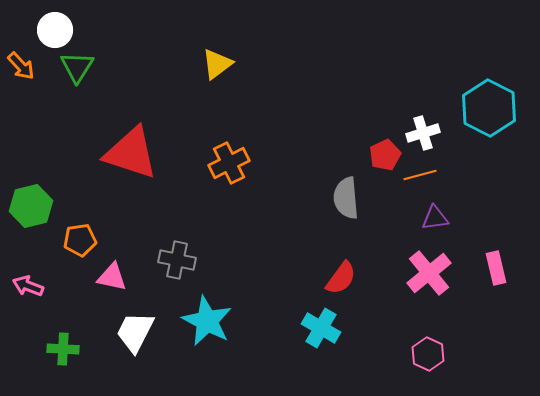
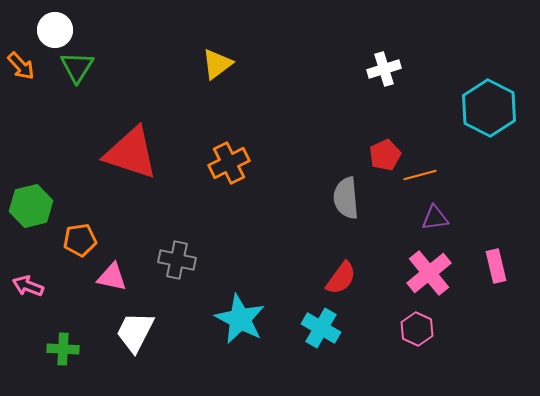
white cross: moved 39 px left, 64 px up
pink rectangle: moved 2 px up
cyan star: moved 33 px right, 2 px up
pink hexagon: moved 11 px left, 25 px up
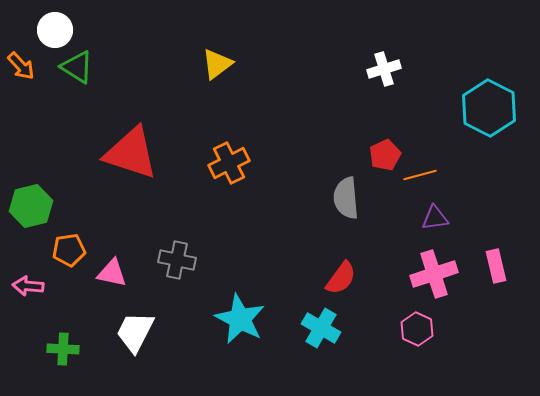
green triangle: rotated 30 degrees counterclockwise
orange pentagon: moved 11 px left, 10 px down
pink cross: moved 5 px right, 1 px down; rotated 21 degrees clockwise
pink triangle: moved 4 px up
pink arrow: rotated 16 degrees counterclockwise
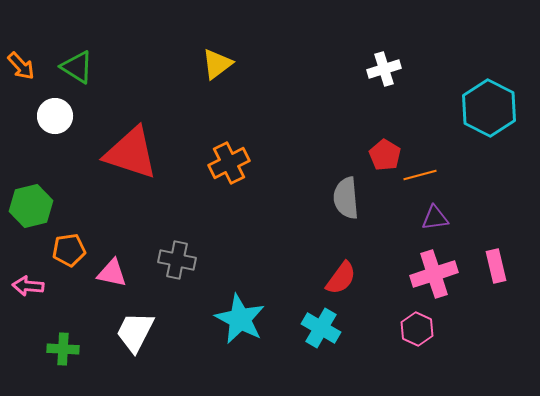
white circle: moved 86 px down
red pentagon: rotated 16 degrees counterclockwise
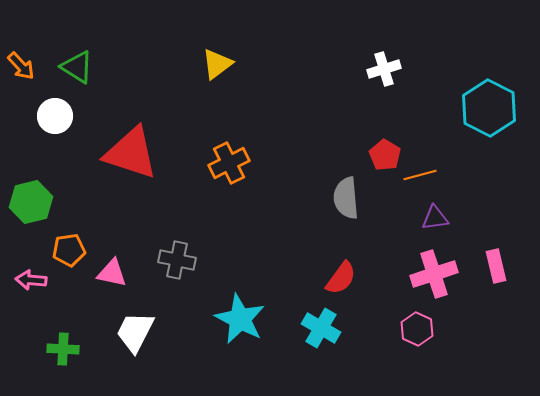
green hexagon: moved 4 px up
pink arrow: moved 3 px right, 6 px up
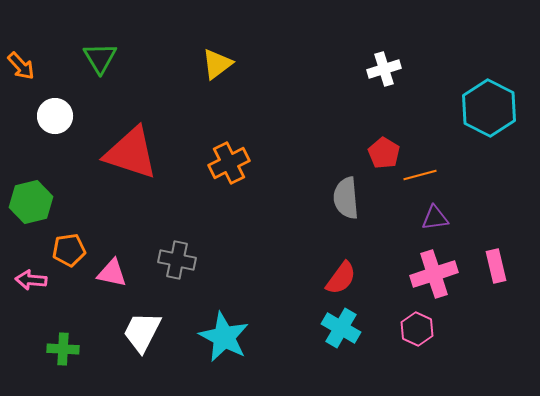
green triangle: moved 23 px right, 9 px up; rotated 27 degrees clockwise
red pentagon: moved 1 px left, 2 px up
cyan star: moved 16 px left, 18 px down
cyan cross: moved 20 px right
white trapezoid: moved 7 px right
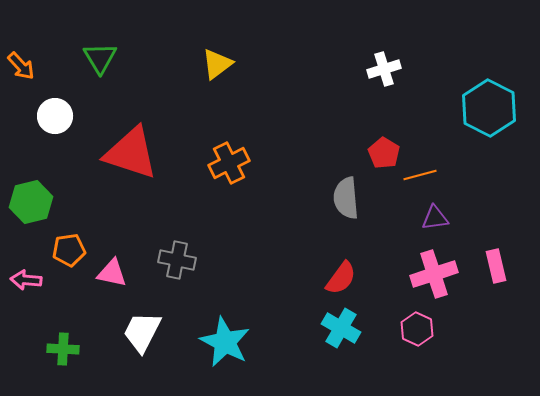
pink arrow: moved 5 px left
cyan star: moved 1 px right, 5 px down
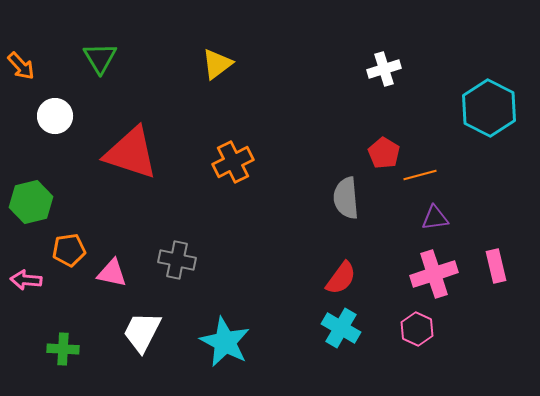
orange cross: moved 4 px right, 1 px up
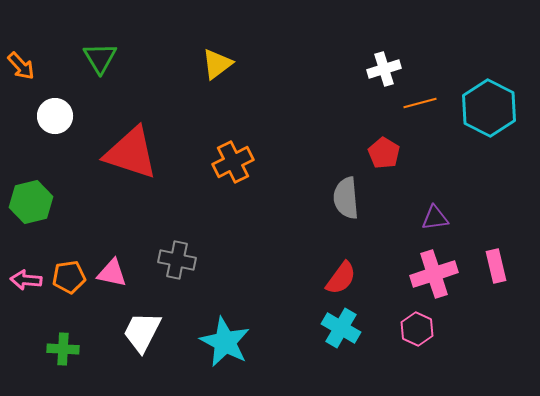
orange line: moved 72 px up
orange pentagon: moved 27 px down
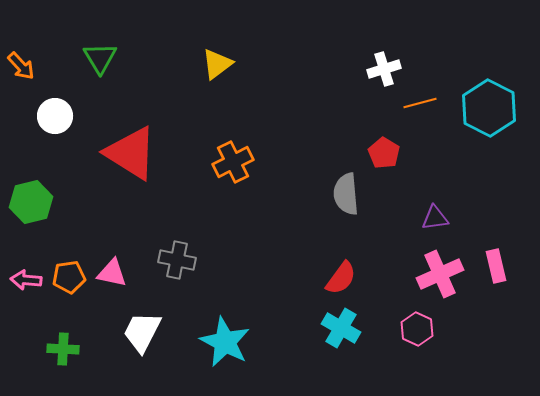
red triangle: rotated 14 degrees clockwise
gray semicircle: moved 4 px up
pink cross: moved 6 px right; rotated 6 degrees counterclockwise
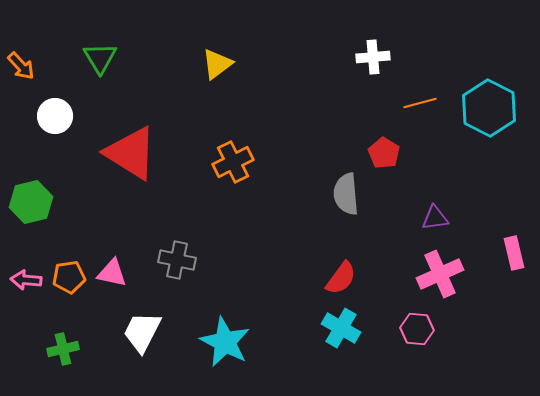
white cross: moved 11 px left, 12 px up; rotated 12 degrees clockwise
pink rectangle: moved 18 px right, 13 px up
pink hexagon: rotated 20 degrees counterclockwise
green cross: rotated 16 degrees counterclockwise
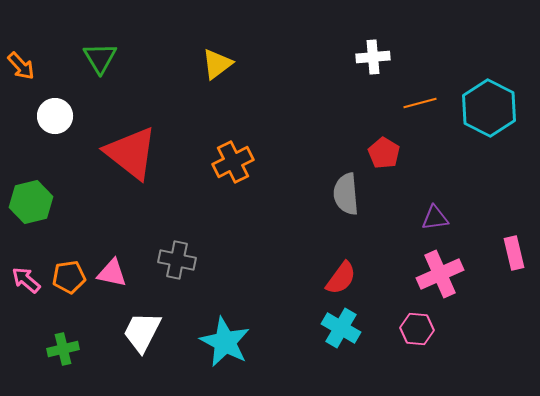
red triangle: rotated 6 degrees clockwise
pink arrow: rotated 36 degrees clockwise
